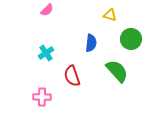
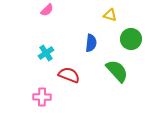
red semicircle: moved 3 px left, 1 px up; rotated 130 degrees clockwise
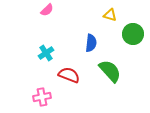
green circle: moved 2 px right, 5 px up
green semicircle: moved 7 px left
pink cross: rotated 12 degrees counterclockwise
